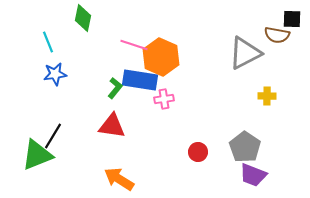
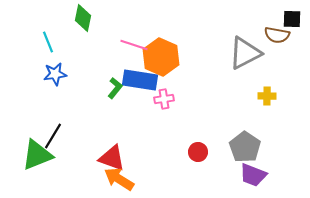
red triangle: moved 32 px down; rotated 12 degrees clockwise
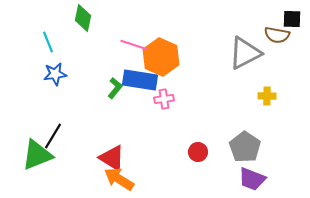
red triangle: rotated 12 degrees clockwise
purple trapezoid: moved 1 px left, 4 px down
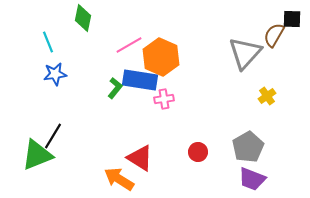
brown semicircle: moved 3 px left; rotated 110 degrees clockwise
pink line: moved 5 px left; rotated 48 degrees counterclockwise
gray triangle: rotated 21 degrees counterclockwise
yellow cross: rotated 36 degrees counterclockwise
gray pentagon: moved 3 px right; rotated 8 degrees clockwise
red triangle: moved 28 px right
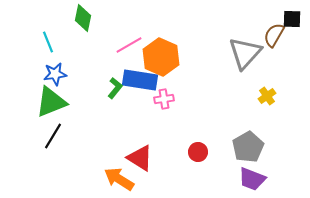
green triangle: moved 14 px right, 53 px up
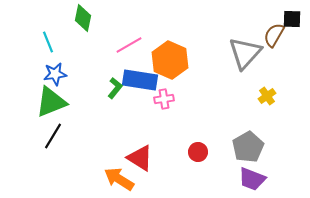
orange hexagon: moved 9 px right, 3 px down
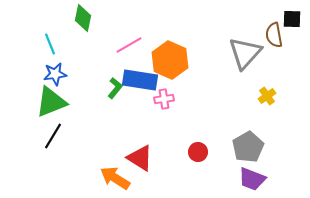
brown semicircle: rotated 40 degrees counterclockwise
cyan line: moved 2 px right, 2 px down
orange arrow: moved 4 px left, 1 px up
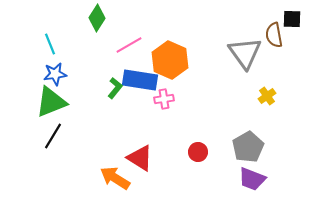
green diamond: moved 14 px right; rotated 20 degrees clockwise
gray triangle: rotated 18 degrees counterclockwise
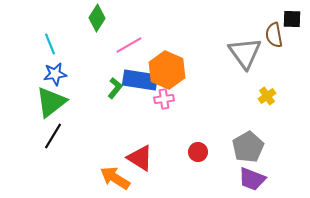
orange hexagon: moved 3 px left, 10 px down
green triangle: rotated 16 degrees counterclockwise
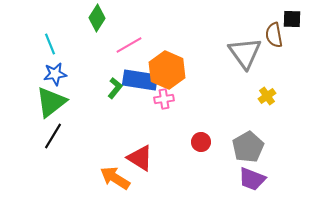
red circle: moved 3 px right, 10 px up
